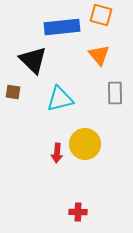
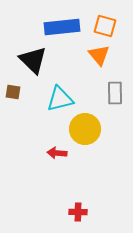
orange square: moved 4 px right, 11 px down
yellow circle: moved 15 px up
red arrow: rotated 90 degrees clockwise
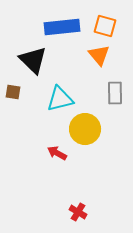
red arrow: rotated 24 degrees clockwise
red cross: rotated 30 degrees clockwise
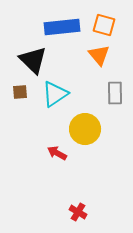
orange square: moved 1 px left, 1 px up
brown square: moved 7 px right; rotated 14 degrees counterclockwise
cyan triangle: moved 5 px left, 5 px up; rotated 20 degrees counterclockwise
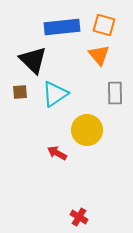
yellow circle: moved 2 px right, 1 px down
red cross: moved 1 px right, 5 px down
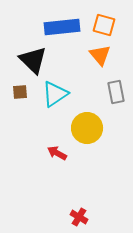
orange triangle: moved 1 px right
gray rectangle: moved 1 px right, 1 px up; rotated 10 degrees counterclockwise
yellow circle: moved 2 px up
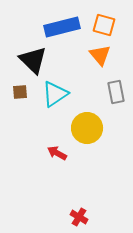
blue rectangle: rotated 8 degrees counterclockwise
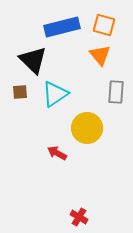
gray rectangle: rotated 15 degrees clockwise
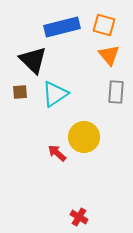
orange triangle: moved 9 px right
yellow circle: moved 3 px left, 9 px down
red arrow: rotated 12 degrees clockwise
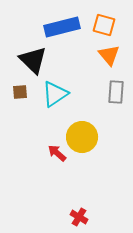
yellow circle: moved 2 px left
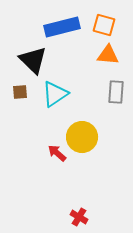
orange triangle: moved 1 px left; rotated 45 degrees counterclockwise
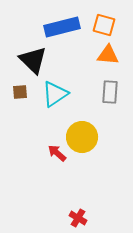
gray rectangle: moved 6 px left
red cross: moved 1 px left, 1 px down
